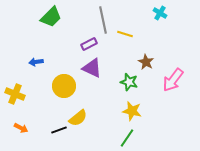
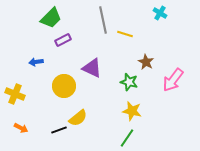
green trapezoid: moved 1 px down
purple rectangle: moved 26 px left, 4 px up
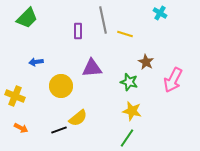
green trapezoid: moved 24 px left
purple rectangle: moved 15 px right, 9 px up; rotated 63 degrees counterclockwise
purple triangle: rotated 30 degrees counterclockwise
pink arrow: rotated 10 degrees counterclockwise
yellow circle: moved 3 px left
yellow cross: moved 2 px down
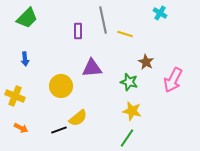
blue arrow: moved 11 px left, 3 px up; rotated 88 degrees counterclockwise
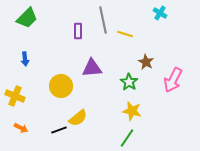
green star: rotated 18 degrees clockwise
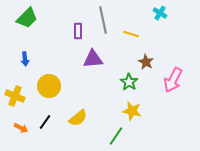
yellow line: moved 6 px right
purple triangle: moved 1 px right, 9 px up
yellow circle: moved 12 px left
black line: moved 14 px left, 8 px up; rotated 35 degrees counterclockwise
green line: moved 11 px left, 2 px up
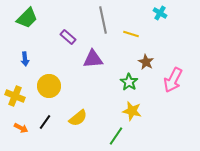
purple rectangle: moved 10 px left, 6 px down; rotated 49 degrees counterclockwise
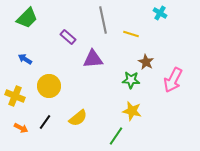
blue arrow: rotated 128 degrees clockwise
green star: moved 2 px right, 2 px up; rotated 30 degrees counterclockwise
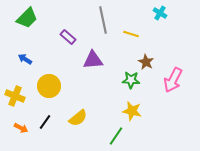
purple triangle: moved 1 px down
